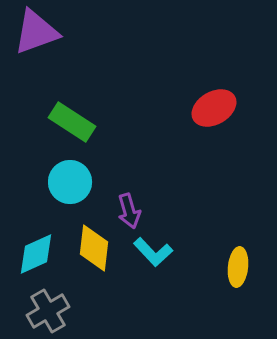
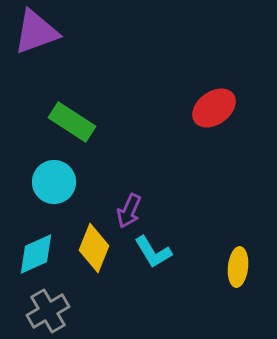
red ellipse: rotated 6 degrees counterclockwise
cyan circle: moved 16 px left
purple arrow: rotated 40 degrees clockwise
yellow diamond: rotated 15 degrees clockwise
cyan L-shape: rotated 12 degrees clockwise
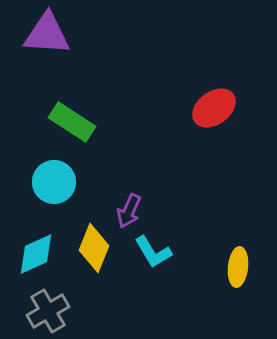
purple triangle: moved 11 px right, 2 px down; rotated 24 degrees clockwise
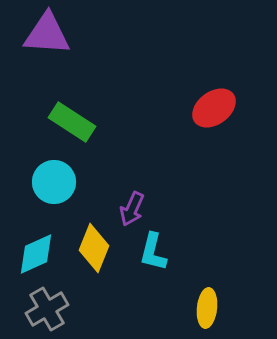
purple arrow: moved 3 px right, 2 px up
cyan L-shape: rotated 45 degrees clockwise
yellow ellipse: moved 31 px left, 41 px down
gray cross: moved 1 px left, 2 px up
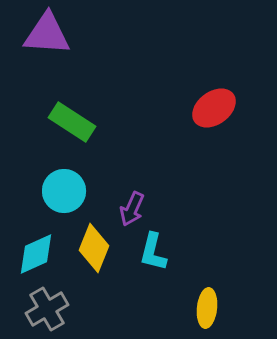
cyan circle: moved 10 px right, 9 px down
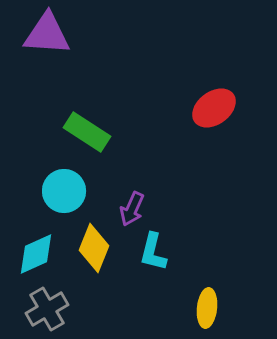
green rectangle: moved 15 px right, 10 px down
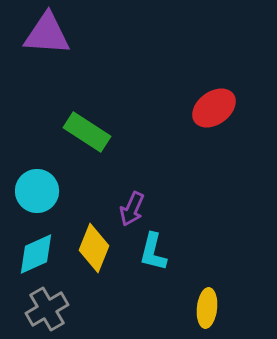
cyan circle: moved 27 px left
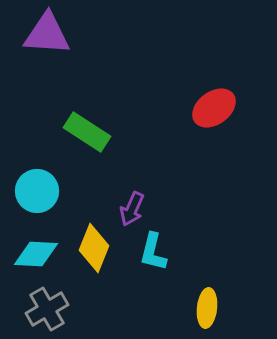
cyan diamond: rotated 27 degrees clockwise
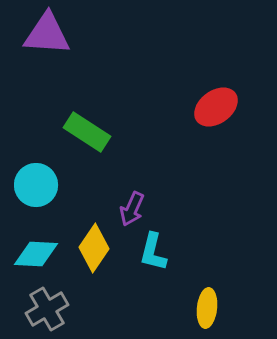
red ellipse: moved 2 px right, 1 px up
cyan circle: moved 1 px left, 6 px up
yellow diamond: rotated 12 degrees clockwise
